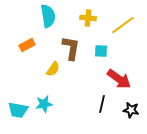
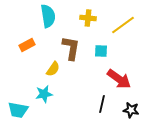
cyan star: moved 10 px up
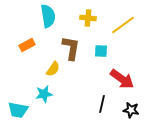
red arrow: moved 3 px right
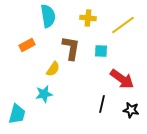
cyan trapezoid: moved 1 px left, 4 px down; rotated 85 degrees counterclockwise
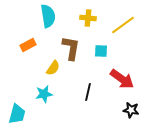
orange rectangle: moved 1 px right
yellow semicircle: moved 1 px up
black line: moved 14 px left, 12 px up
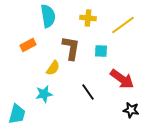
black line: rotated 48 degrees counterclockwise
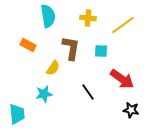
orange rectangle: rotated 56 degrees clockwise
cyan trapezoid: rotated 20 degrees counterclockwise
